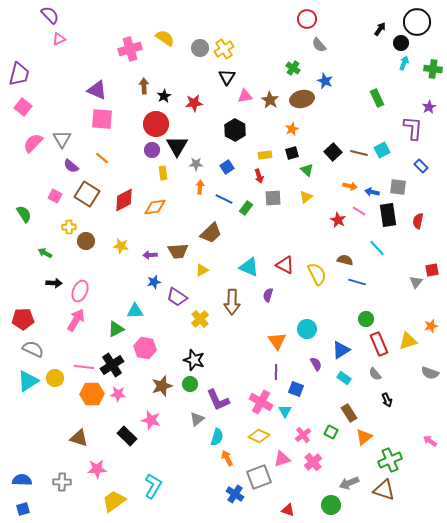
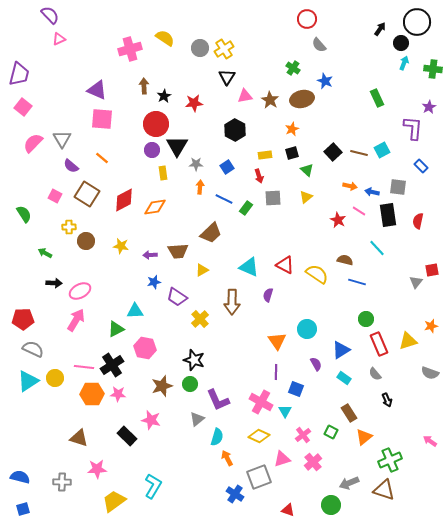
yellow semicircle at (317, 274): rotated 30 degrees counterclockwise
pink ellipse at (80, 291): rotated 40 degrees clockwise
blue semicircle at (22, 480): moved 2 px left, 3 px up; rotated 12 degrees clockwise
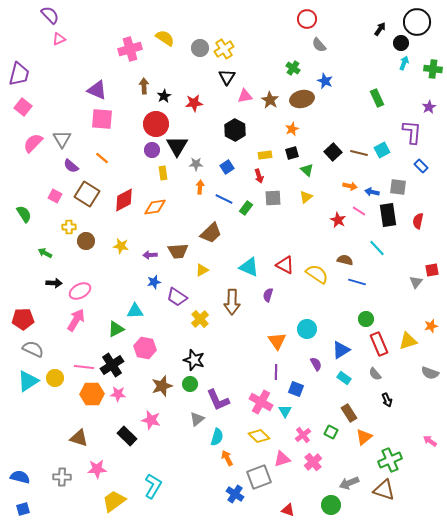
purple L-shape at (413, 128): moved 1 px left, 4 px down
yellow diamond at (259, 436): rotated 20 degrees clockwise
gray cross at (62, 482): moved 5 px up
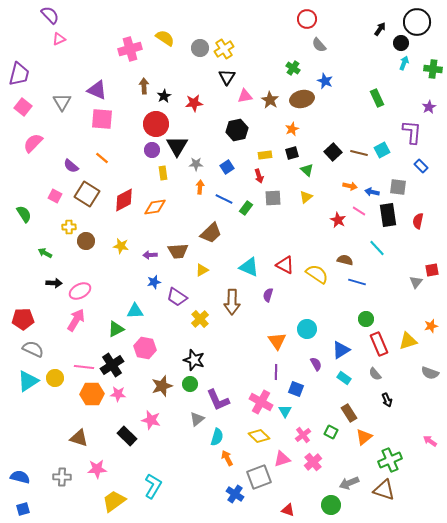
black hexagon at (235, 130): moved 2 px right; rotated 20 degrees clockwise
gray triangle at (62, 139): moved 37 px up
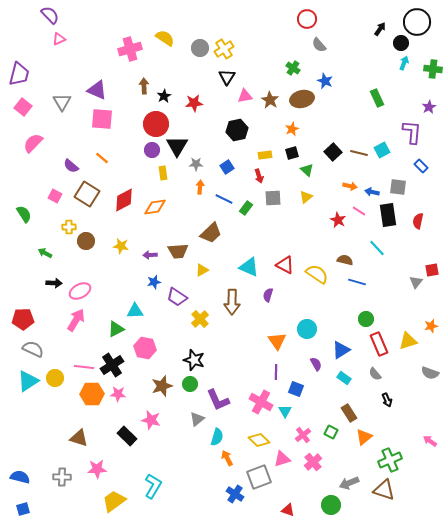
yellow diamond at (259, 436): moved 4 px down
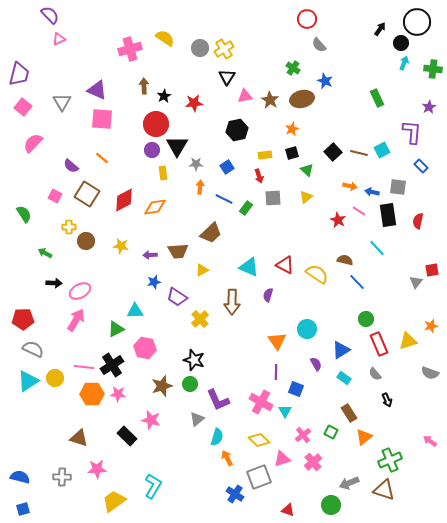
blue line at (357, 282): rotated 30 degrees clockwise
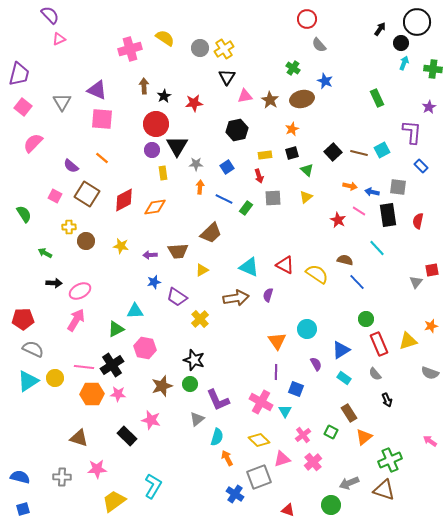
brown arrow at (232, 302): moved 4 px right, 4 px up; rotated 100 degrees counterclockwise
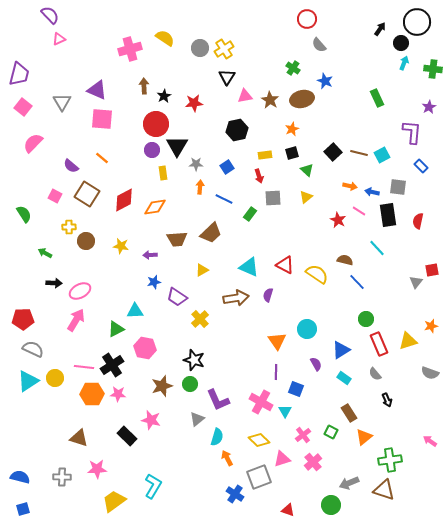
cyan square at (382, 150): moved 5 px down
green rectangle at (246, 208): moved 4 px right, 6 px down
brown trapezoid at (178, 251): moved 1 px left, 12 px up
green cross at (390, 460): rotated 15 degrees clockwise
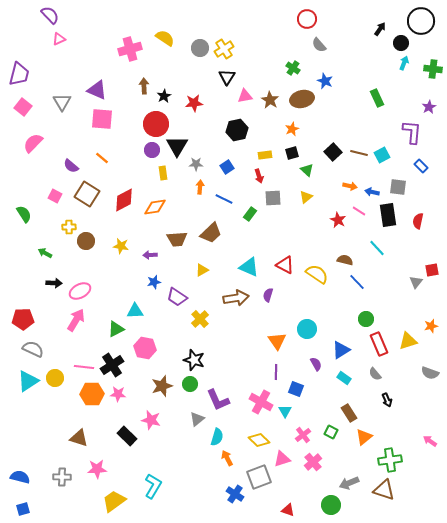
black circle at (417, 22): moved 4 px right, 1 px up
